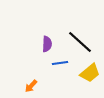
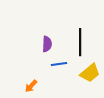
black line: rotated 48 degrees clockwise
blue line: moved 1 px left, 1 px down
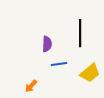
black line: moved 9 px up
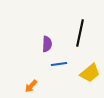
black line: rotated 12 degrees clockwise
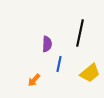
blue line: rotated 70 degrees counterclockwise
orange arrow: moved 3 px right, 6 px up
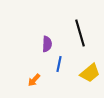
black line: rotated 28 degrees counterclockwise
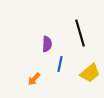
blue line: moved 1 px right
orange arrow: moved 1 px up
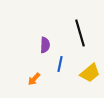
purple semicircle: moved 2 px left, 1 px down
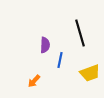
blue line: moved 4 px up
yellow trapezoid: rotated 20 degrees clockwise
orange arrow: moved 2 px down
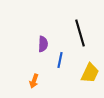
purple semicircle: moved 2 px left, 1 px up
yellow trapezoid: rotated 45 degrees counterclockwise
orange arrow: rotated 24 degrees counterclockwise
